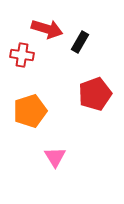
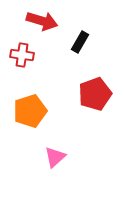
red arrow: moved 5 px left, 8 px up
pink triangle: rotated 20 degrees clockwise
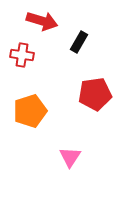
black rectangle: moved 1 px left
red pentagon: rotated 12 degrees clockwise
pink triangle: moved 15 px right; rotated 15 degrees counterclockwise
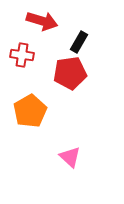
red pentagon: moved 25 px left, 21 px up
orange pentagon: rotated 12 degrees counterclockwise
pink triangle: rotated 20 degrees counterclockwise
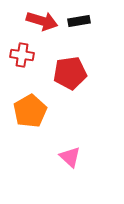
black rectangle: moved 21 px up; rotated 50 degrees clockwise
